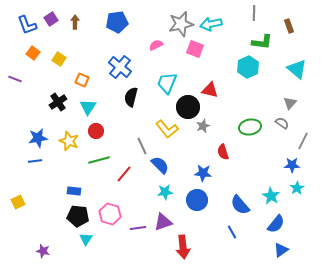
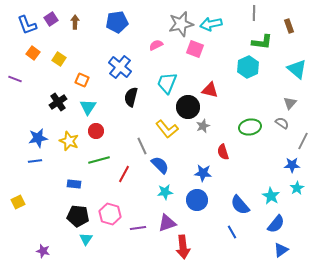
red line at (124, 174): rotated 12 degrees counterclockwise
blue rectangle at (74, 191): moved 7 px up
purple triangle at (163, 222): moved 4 px right, 1 px down
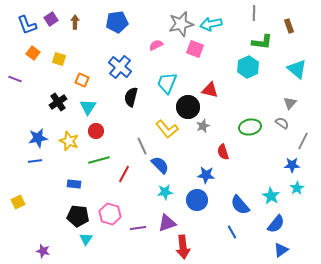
yellow square at (59, 59): rotated 16 degrees counterclockwise
blue star at (203, 173): moved 3 px right, 2 px down
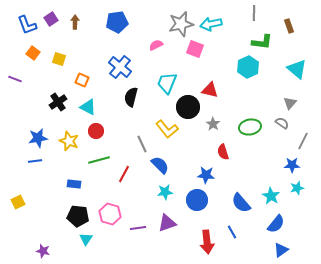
cyan triangle at (88, 107): rotated 36 degrees counterclockwise
gray star at (203, 126): moved 10 px right, 2 px up; rotated 16 degrees counterclockwise
gray line at (142, 146): moved 2 px up
cyan star at (297, 188): rotated 16 degrees clockwise
blue semicircle at (240, 205): moved 1 px right, 2 px up
red arrow at (183, 247): moved 24 px right, 5 px up
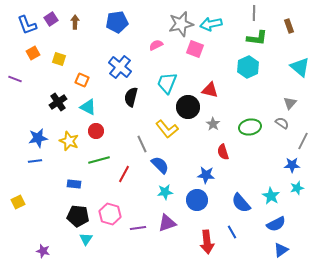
green L-shape at (262, 42): moved 5 px left, 4 px up
orange square at (33, 53): rotated 24 degrees clockwise
cyan triangle at (297, 69): moved 3 px right, 2 px up
blue semicircle at (276, 224): rotated 24 degrees clockwise
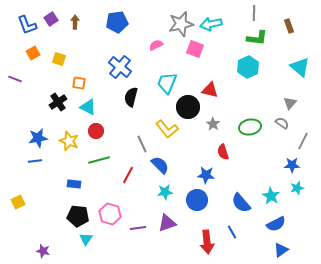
orange square at (82, 80): moved 3 px left, 3 px down; rotated 16 degrees counterclockwise
red line at (124, 174): moved 4 px right, 1 px down
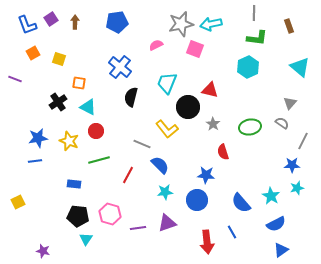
gray line at (142, 144): rotated 42 degrees counterclockwise
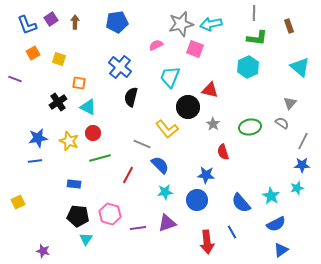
cyan trapezoid at (167, 83): moved 3 px right, 6 px up
red circle at (96, 131): moved 3 px left, 2 px down
green line at (99, 160): moved 1 px right, 2 px up
blue star at (292, 165): moved 10 px right
